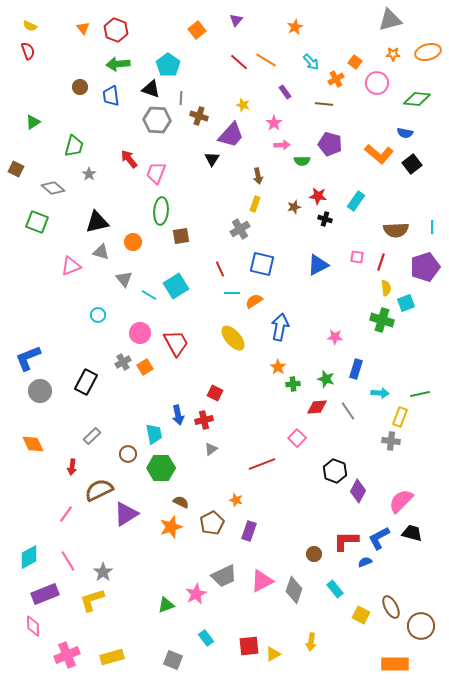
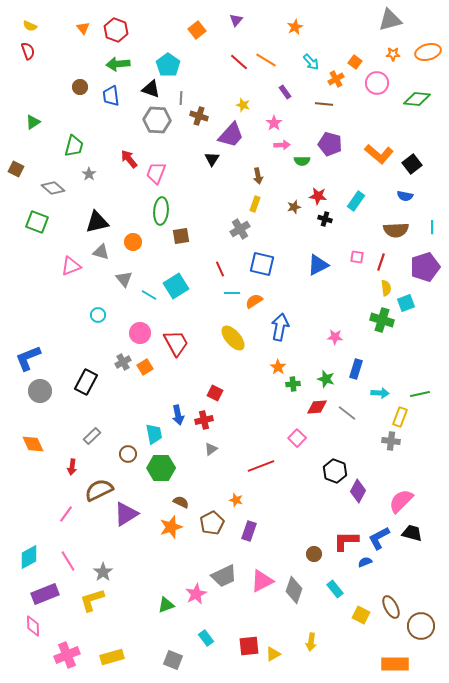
blue semicircle at (405, 133): moved 63 px down
gray line at (348, 411): moved 1 px left, 2 px down; rotated 18 degrees counterclockwise
red line at (262, 464): moved 1 px left, 2 px down
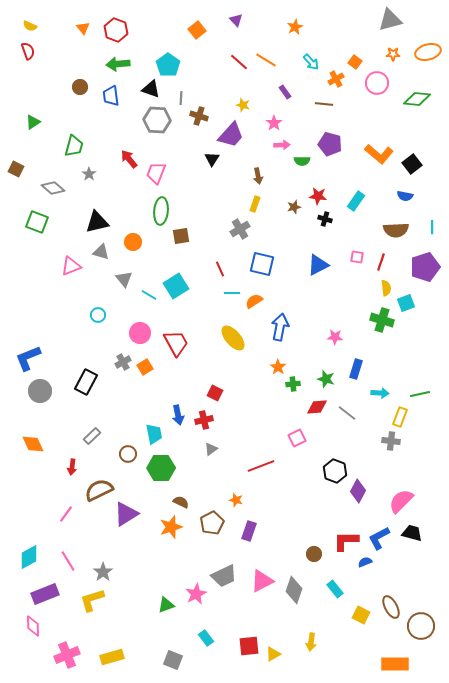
purple triangle at (236, 20): rotated 24 degrees counterclockwise
pink square at (297, 438): rotated 18 degrees clockwise
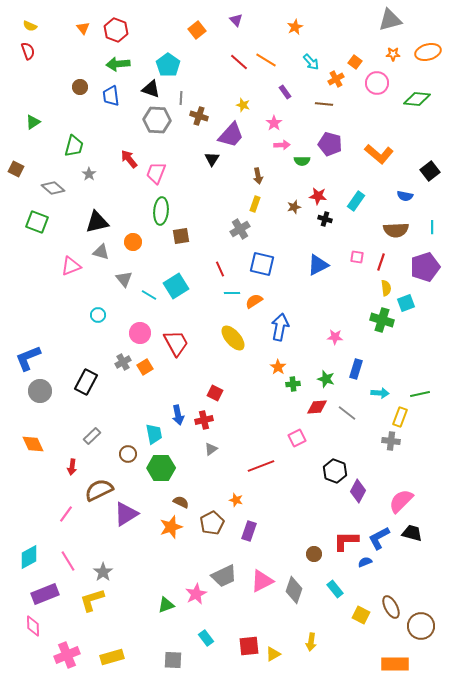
black square at (412, 164): moved 18 px right, 7 px down
gray square at (173, 660): rotated 18 degrees counterclockwise
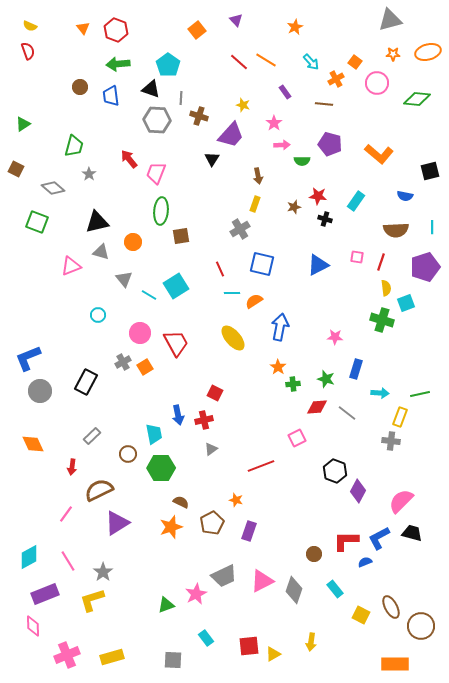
green triangle at (33, 122): moved 10 px left, 2 px down
black square at (430, 171): rotated 24 degrees clockwise
purple triangle at (126, 514): moved 9 px left, 9 px down
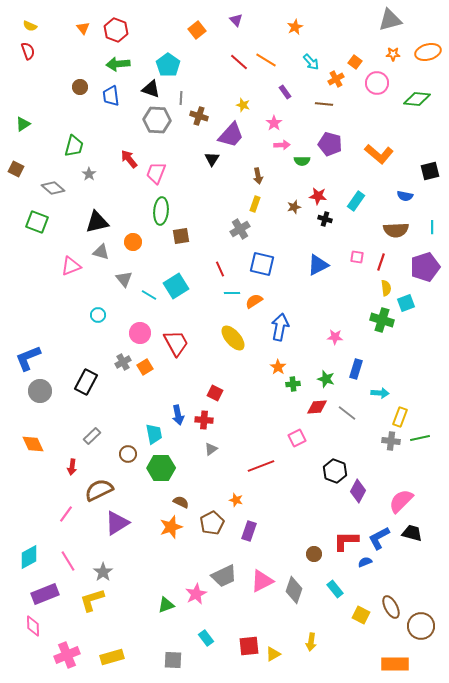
green line at (420, 394): moved 44 px down
red cross at (204, 420): rotated 18 degrees clockwise
